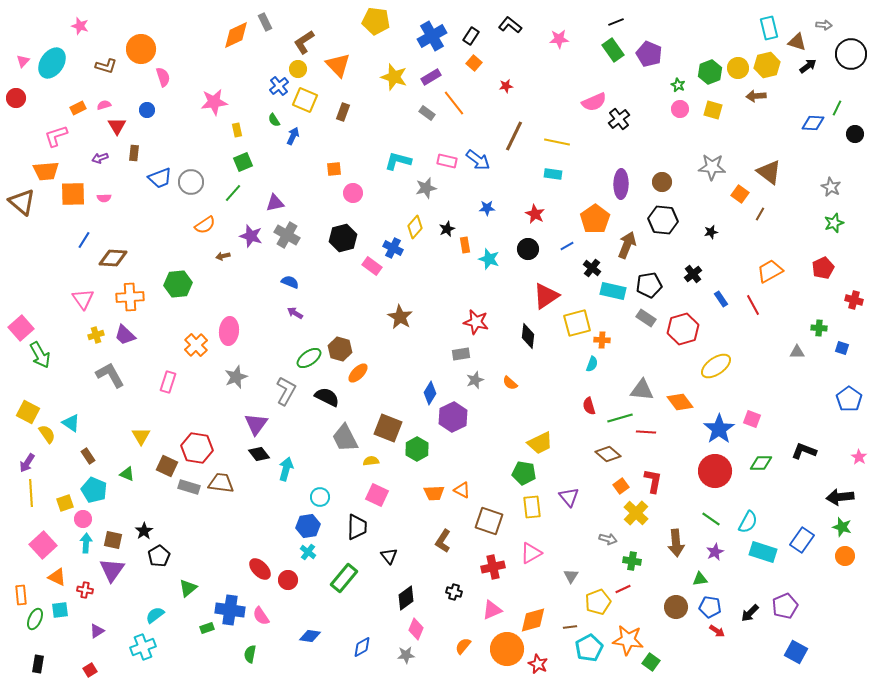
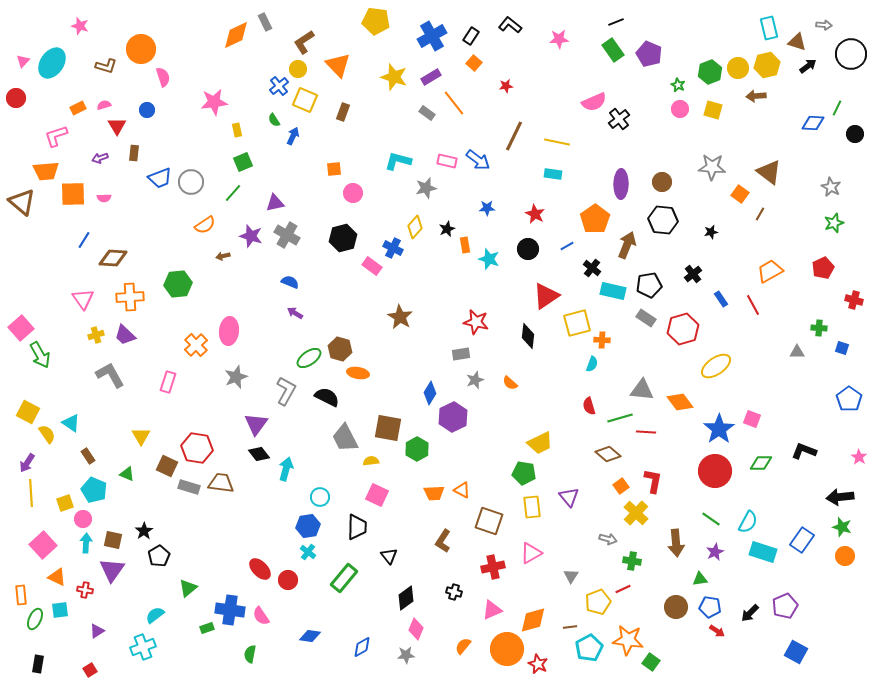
orange ellipse at (358, 373): rotated 55 degrees clockwise
brown square at (388, 428): rotated 12 degrees counterclockwise
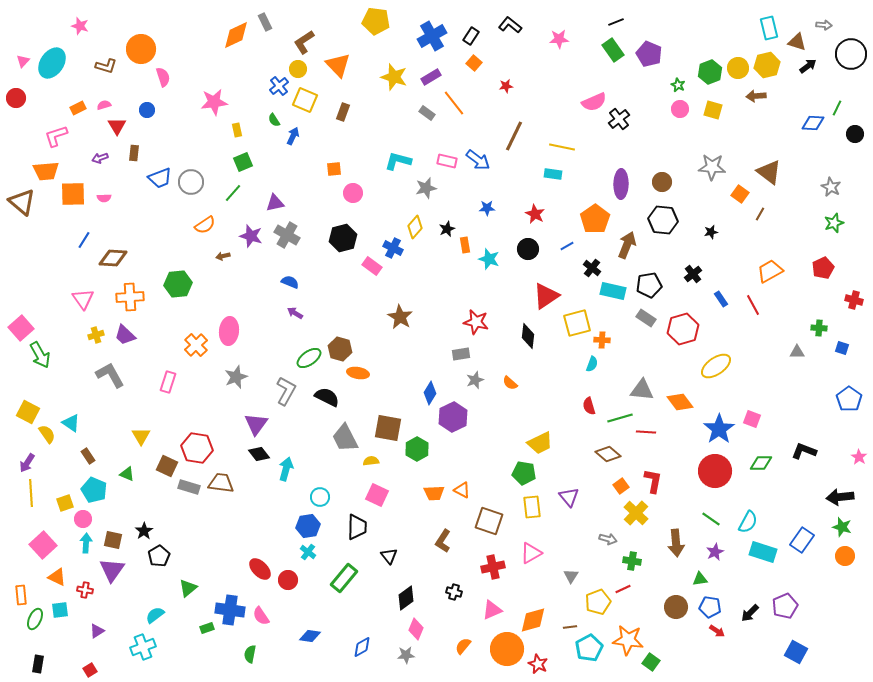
yellow line at (557, 142): moved 5 px right, 5 px down
